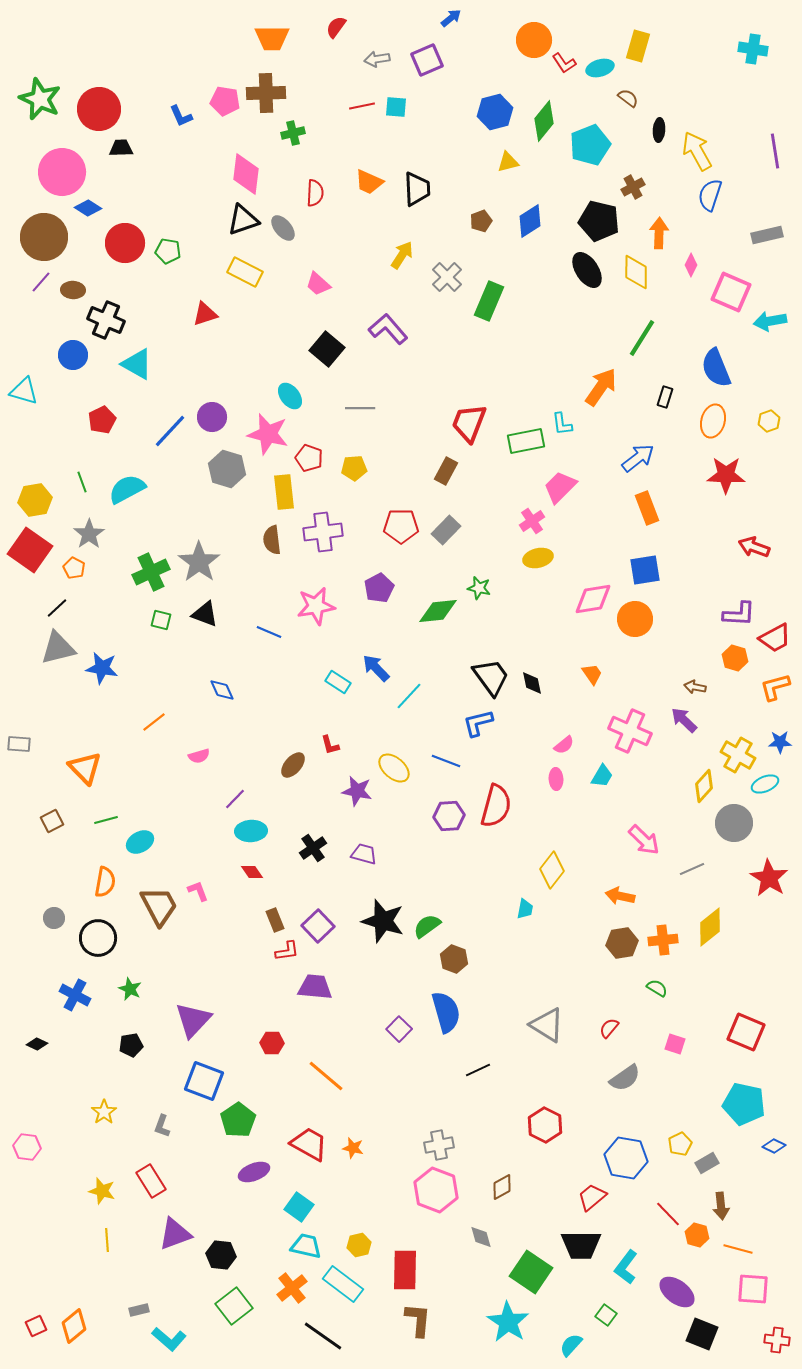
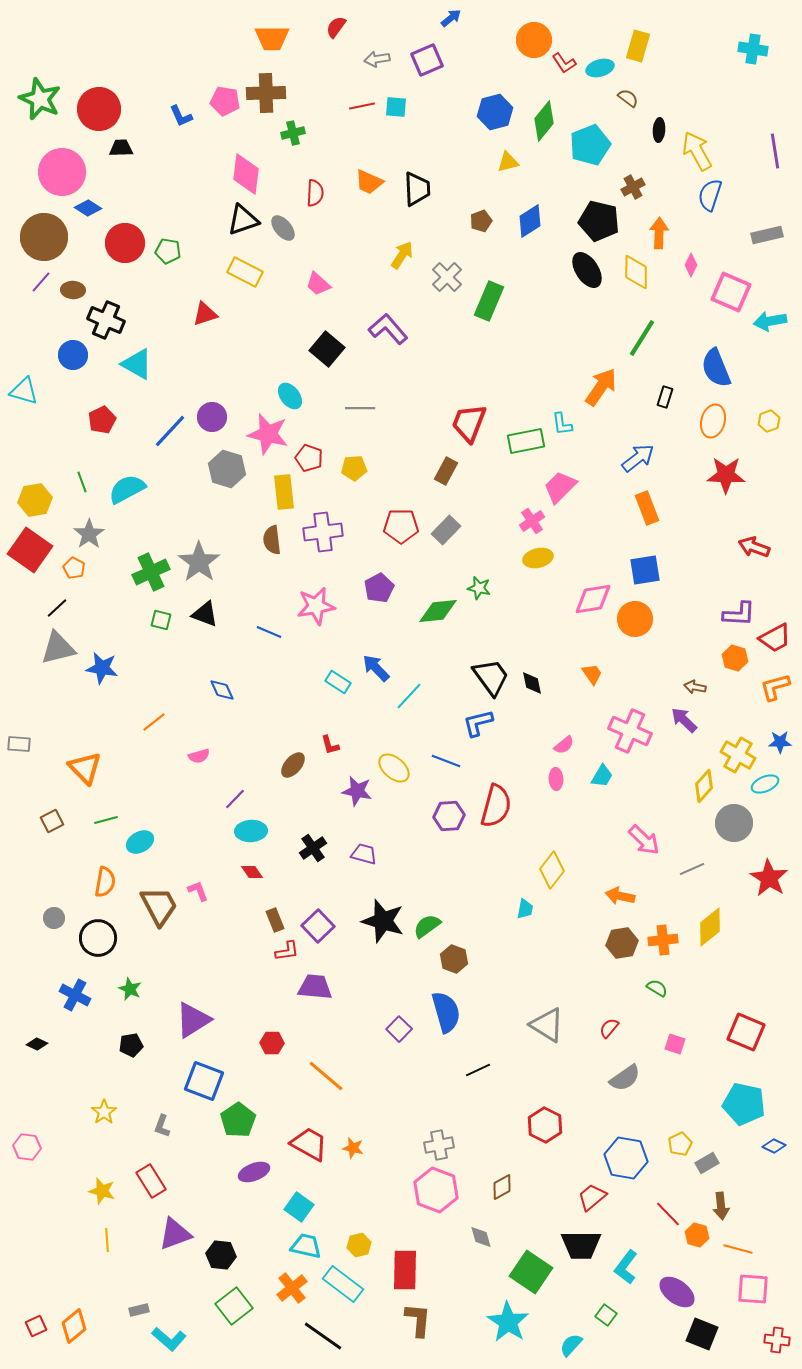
purple triangle at (193, 1020): rotated 15 degrees clockwise
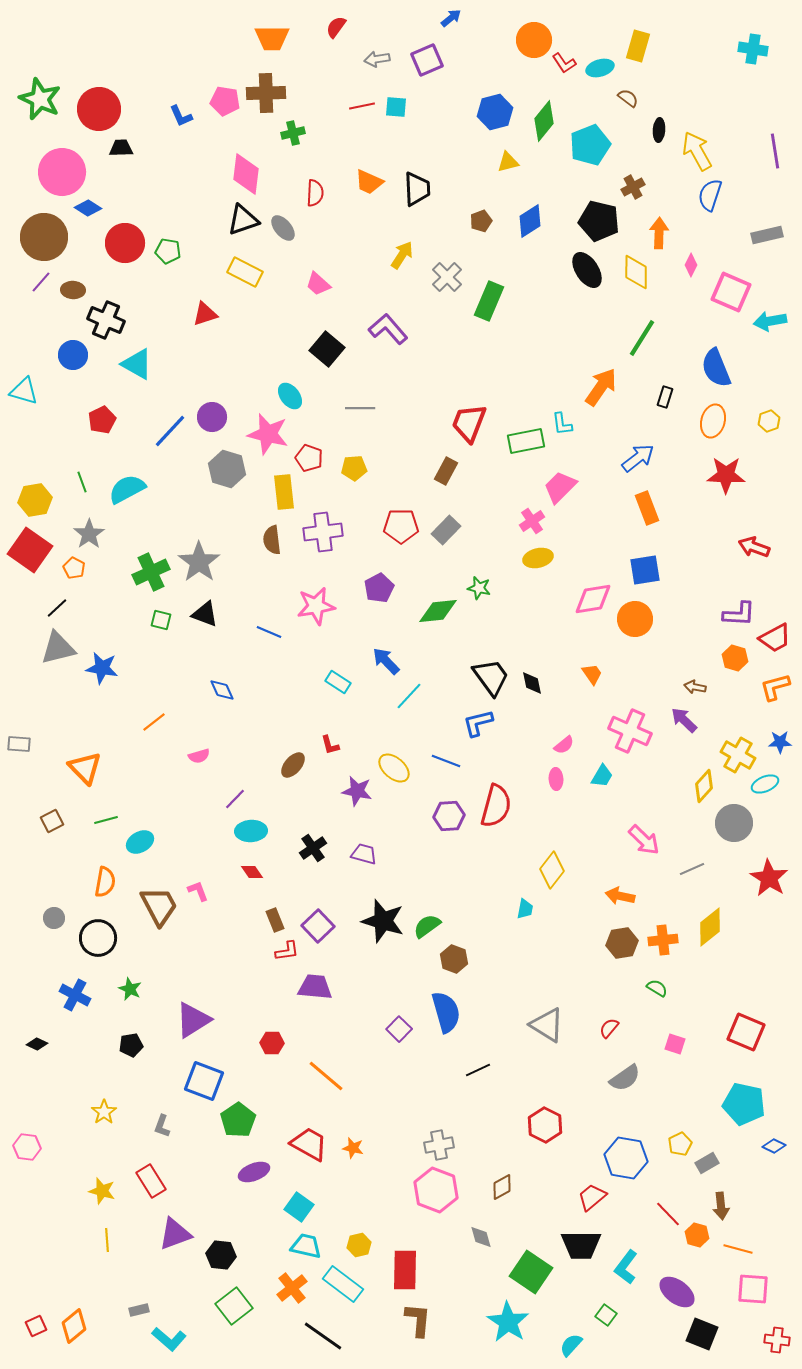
blue arrow at (376, 668): moved 10 px right, 7 px up
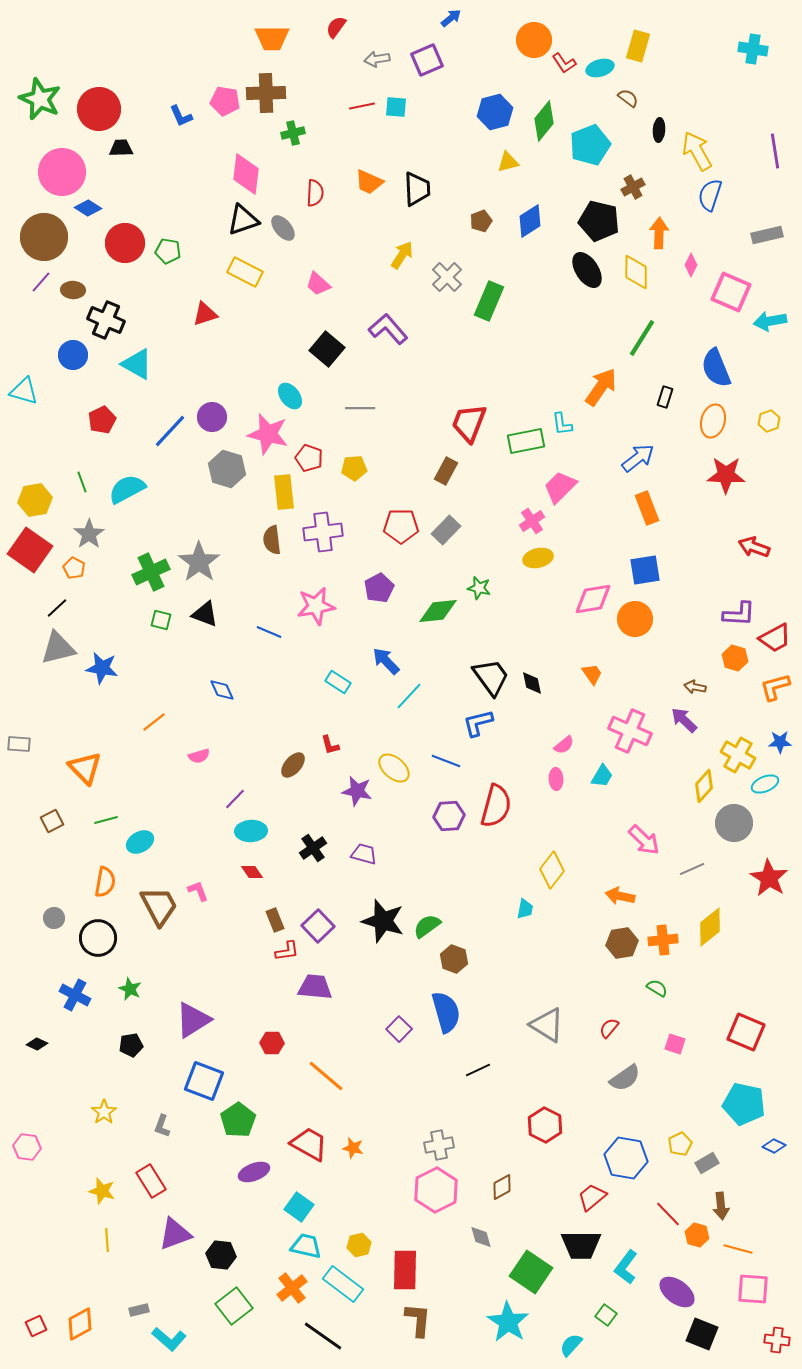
pink hexagon at (436, 1190): rotated 12 degrees clockwise
orange diamond at (74, 1326): moved 6 px right, 2 px up; rotated 12 degrees clockwise
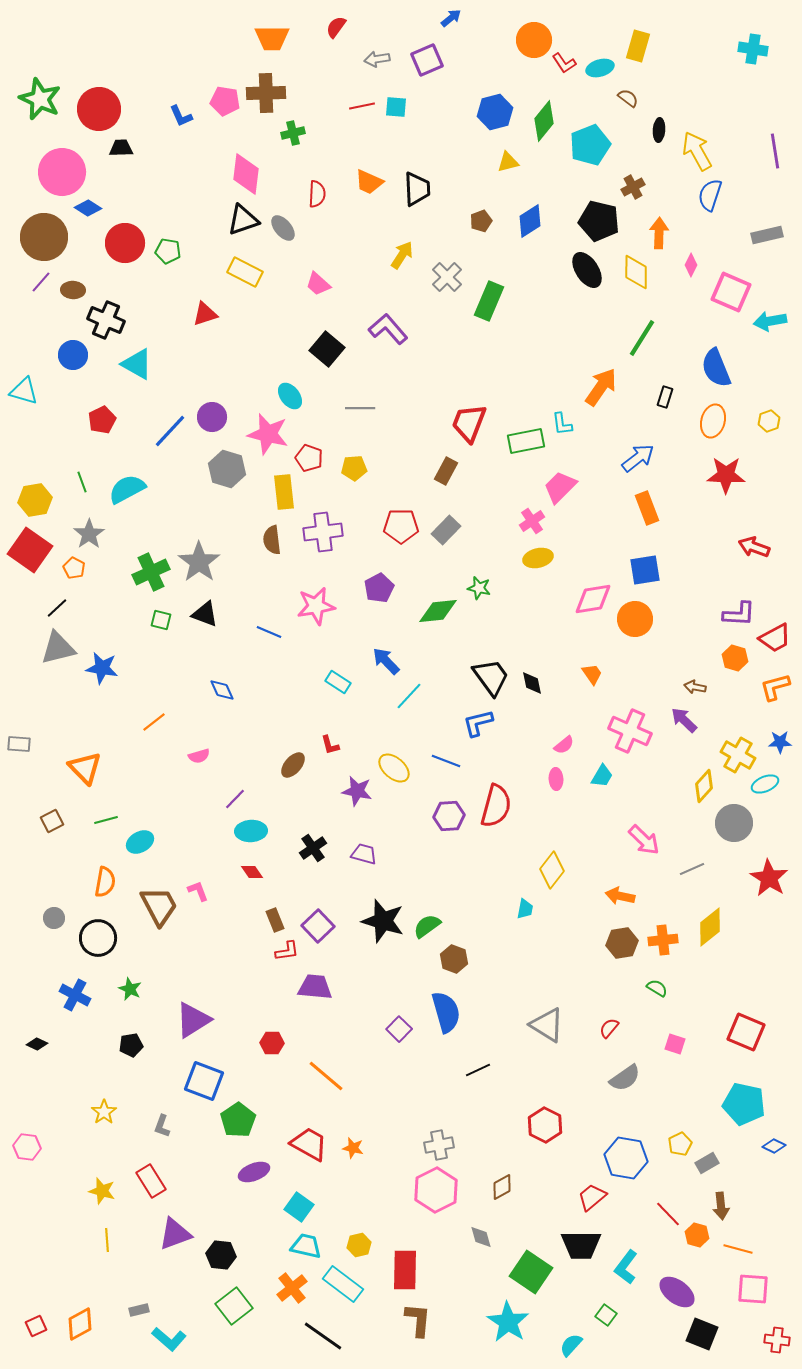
red semicircle at (315, 193): moved 2 px right, 1 px down
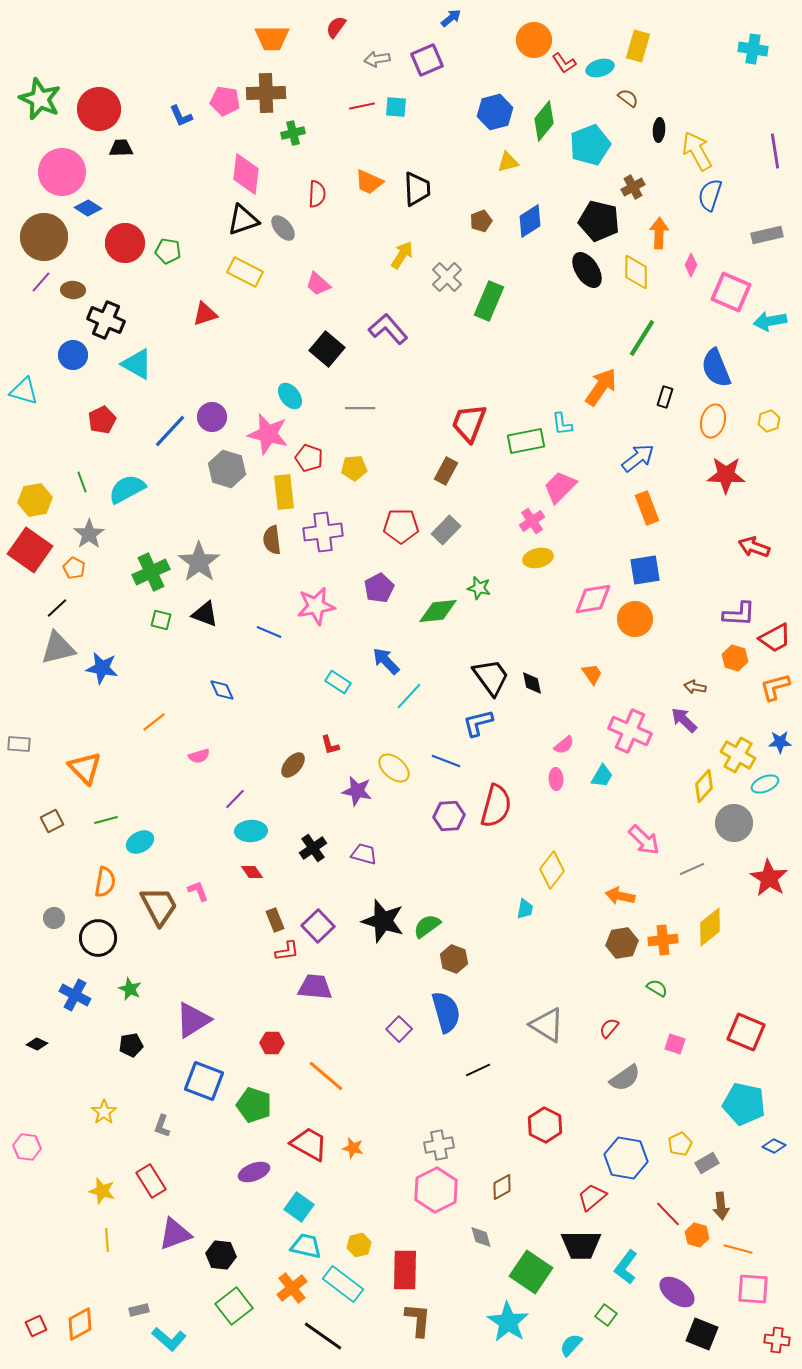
green pentagon at (238, 1120): moved 16 px right, 15 px up; rotated 20 degrees counterclockwise
